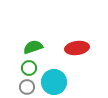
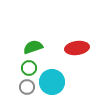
cyan circle: moved 2 px left
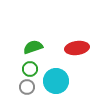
green circle: moved 1 px right, 1 px down
cyan circle: moved 4 px right, 1 px up
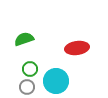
green semicircle: moved 9 px left, 8 px up
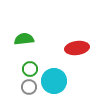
green semicircle: rotated 12 degrees clockwise
cyan circle: moved 2 px left
gray circle: moved 2 px right
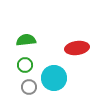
green semicircle: moved 2 px right, 1 px down
green circle: moved 5 px left, 4 px up
cyan circle: moved 3 px up
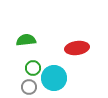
green circle: moved 8 px right, 3 px down
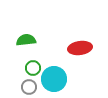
red ellipse: moved 3 px right
cyan circle: moved 1 px down
